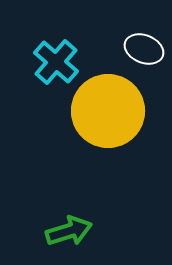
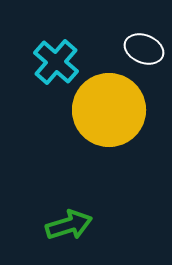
yellow circle: moved 1 px right, 1 px up
green arrow: moved 6 px up
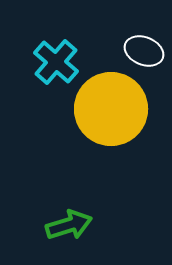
white ellipse: moved 2 px down
yellow circle: moved 2 px right, 1 px up
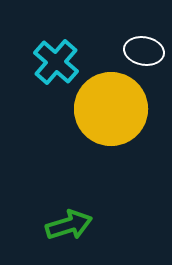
white ellipse: rotated 12 degrees counterclockwise
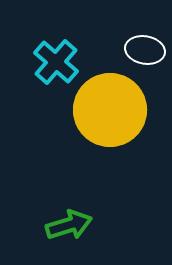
white ellipse: moved 1 px right, 1 px up
yellow circle: moved 1 px left, 1 px down
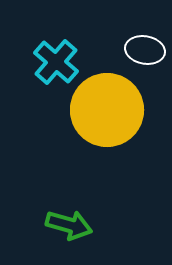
yellow circle: moved 3 px left
green arrow: rotated 33 degrees clockwise
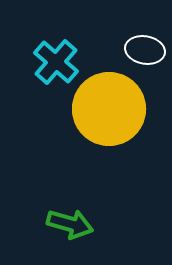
yellow circle: moved 2 px right, 1 px up
green arrow: moved 1 px right, 1 px up
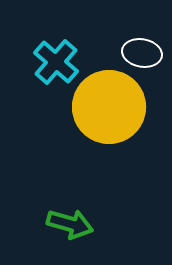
white ellipse: moved 3 px left, 3 px down
yellow circle: moved 2 px up
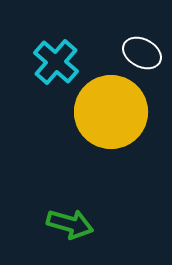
white ellipse: rotated 18 degrees clockwise
yellow circle: moved 2 px right, 5 px down
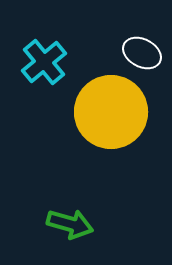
cyan cross: moved 12 px left; rotated 9 degrees clockwise
